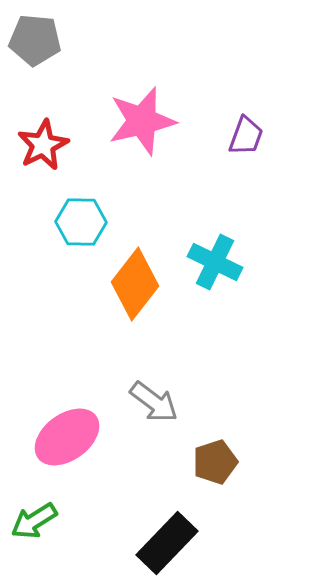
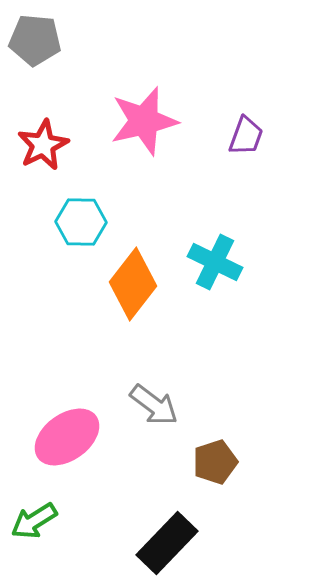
pink star: moved 2 px right
orange diamond: moved 2 px left
gray arrow: moved 3 px down
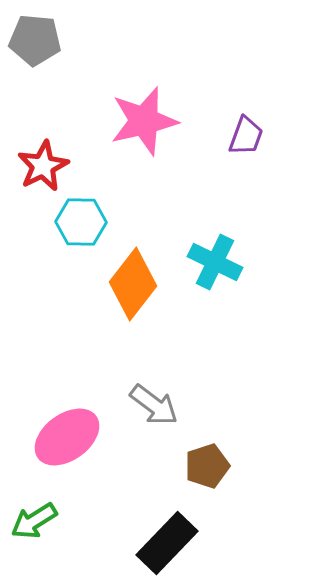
red star: moved 21 px down
brown pentagon: moved 8 px left, 4 px down
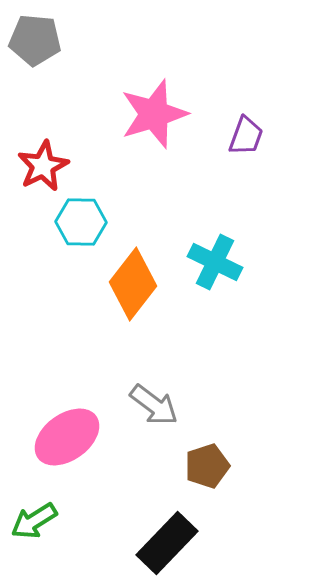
pink star: moved 10 px right, 7 px up; rotated 4 degrees counterclockwise
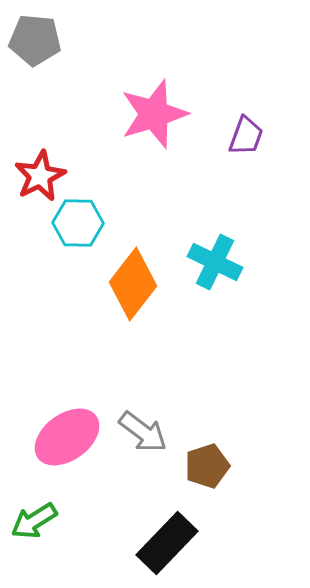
red star: moved 3 px left, 10 px down
cyan hexagon: moved 3 px left, 1 px down
gray arrow: moved 11 px left, 27 px down
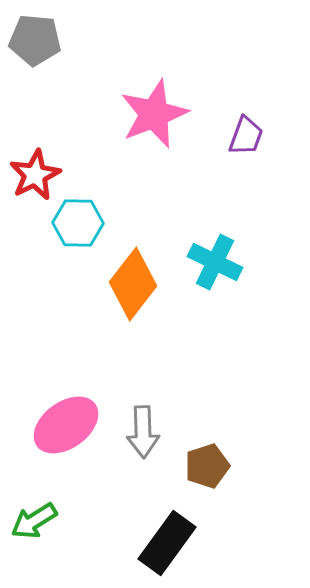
pink star: rotated 4 degrees counterclockwise
red star: moved 5 px left, 1 px up
gray arrow: rotated 51 degrees clockwise
pink ellipse: moved 1 px left, 12 px up
black rectangle: rotated 8 degrees counterclockwise
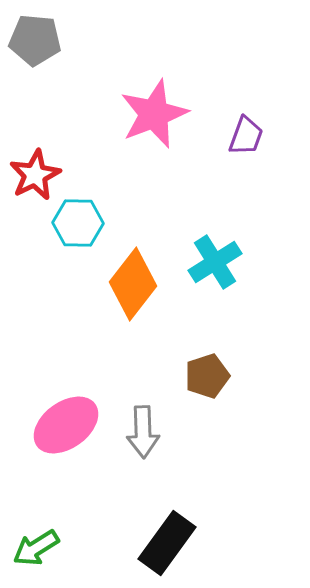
cyan cross: rotated 32 degrees clockwise
brown pentagon: moved 90 px up
green arrow: moved 2 px right, 27 px down
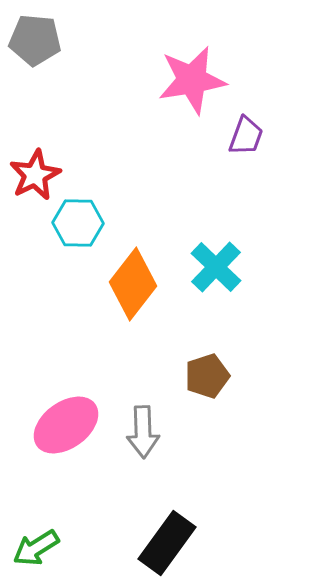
pink star: moved 38 px right, 34 px up; rotated 12 degrees clockwise
cyan cross: moved 1 px right, 5 px down; rotated 14 degrees counterclockwise
